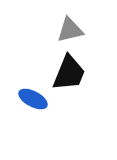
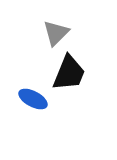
gray triangle: moved 14 px left, 3 px down; rotated 32 degrees counterclockwise
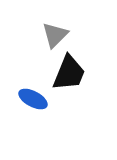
gray triangle: moved 1 px left, 2 px down
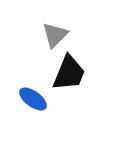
blue ellipse: rotated 8 degrees clockwise
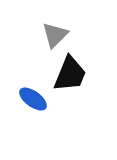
black trapezoid: moved 1 px right, 1 px down
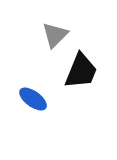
black trapezoid: moved 11 px right, 3 px up
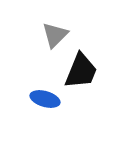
blue ellipse: moved 12 px right; rotated 20 degrees counterclockwise
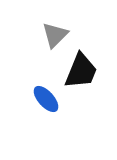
blue ellipse: moved 1 px right; rotated 32 degrees clockwise
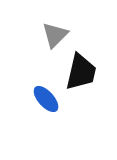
black trapezoid: moved 1 px down; rotated 9 degrees counterclockwise
